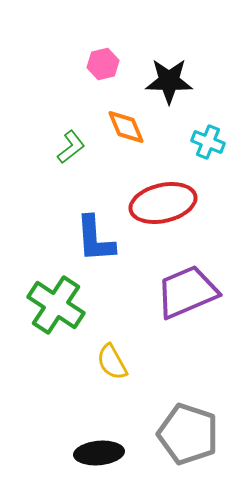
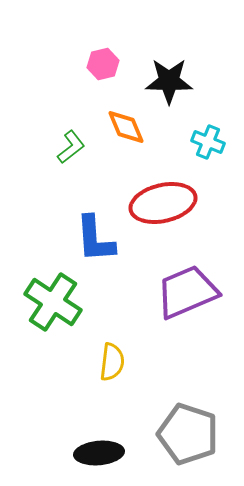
green cross: moved 3 px left, 3 px up
yellow semicircle: rotated 144 degrees counterclockwise
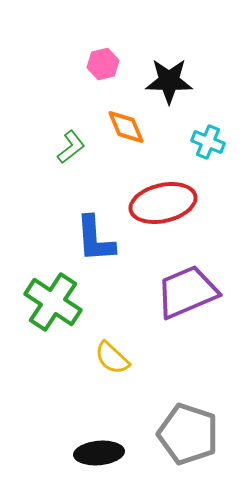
yellow semicircle: moved 4 px up; rotated 126 degrees clockwise
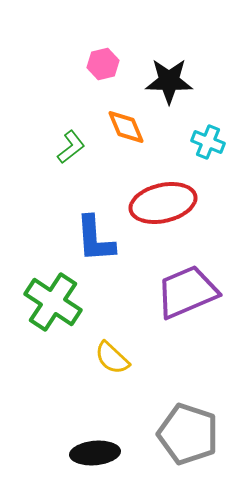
black ellipse: moved 4 px left
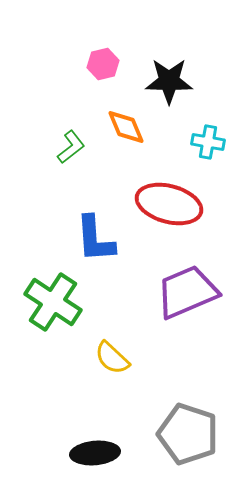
cyan cross: rotated 12 degrees counterclockwise
red ellipse: moved 6 px right, 1 px down; rotated 28 degrees clockwise
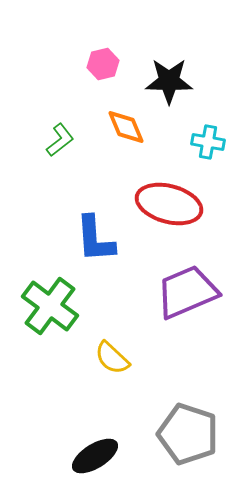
green L-shape: moved 11 px left, 7 px up
green cross: moved 3 px left, 4 px down; rotated 4 degrees clockwise
black ellipse: moved 3 px down; rotated 27 degrees counterclockwise
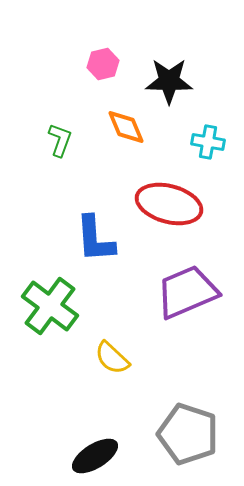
green L-shape: rotated 32 degrees counterclockwise
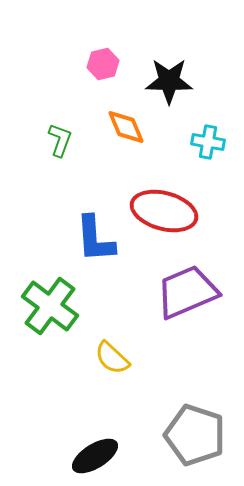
red ellipse: moved 5 px left, 7 px down
gray pentagon: moved 7 px right, 1 px down
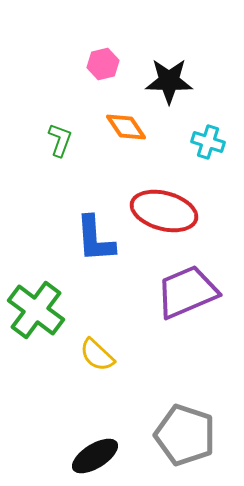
orange diamond: rotated 12 degrees counterclockwise
cyan cross: rotated 8 degrees clockwise
green cross: moved 14 px left, 4 px down
yellow semicircle: moved 15 px left, 3 px up
gray pentagon: moved 10 px left
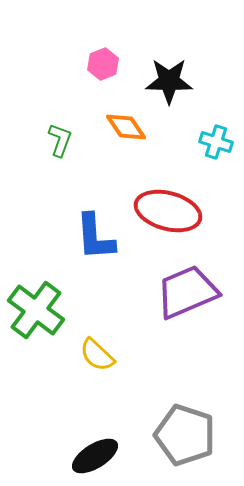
pink hexagon: rotated 8 degrees counterclockwise
cyan cross: moved 8 px right
red ellipse: moved 4 px right
blue L-shape: moved 2 px up
